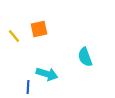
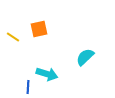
yellow line: moved 1 px left, 1 px down; rotated 16 degrees counterclockwise
cyan semicircle: rotated 66 degrees clockwise
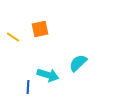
orange square: moved 1 px right
cyan semicircle: moved 7 px left, 6 px down
cyan arrow: moved 1 px right, 1 px down
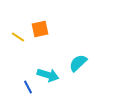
yellow line: moved 5 px right
blue line: rotated 32 degrees counterclockwise
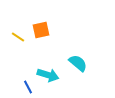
orange square: moved 1 px right, 1 px down
cyan semicircle: rotated 84 degrees clockwise
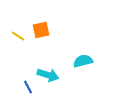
yellow line: moved 1 px up
cyan semicircle: moved 5 px right, 2 px up; rotated 54 degrees counterclockwise
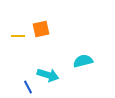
orange square: moved 1 px up
yellow line: rotated 32 degrees counterclockwise
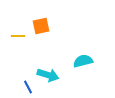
orange square: moved 3 px up
